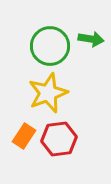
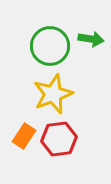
yellow star: moved 5 px right, 1 px down
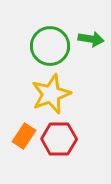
yellow star: moved 2 px left
red hexagon: rotated 8 degrees clockwise
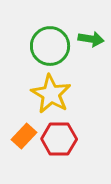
yellow star: rotated 21 degrees counterclockwise
orange rectangle: rotated 10 degrees clockwise
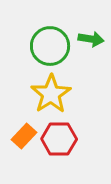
yellow star: rotated 9 degrees clockwise
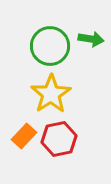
red hexagon: rotated 12 degrees counterclockwise
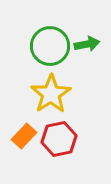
green arrow: moved 4 px left, 5 px down; rotated 20 degrees counterclockwise
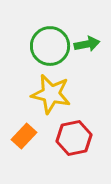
yellow star: rotated 27 degrees counterclockwise
red hexagon: moved 15 px right, 1 px up
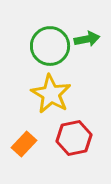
green arrow: moved 5 px up
yellow star: rotated 18 degrees clockwise
orange rectangle: moved 8 px down
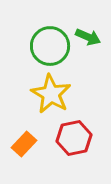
green arrow: moved 1 px right, 2 px up; rotated 35 degrees clockwise
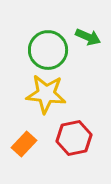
green circle: moved 2 px left, 4 px down
yellow star: moved 5 px left; rotated 24 degrees counterclockwise
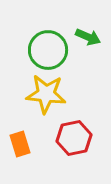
orange rectangle: moved 4 px left; rotated 60 degrees counterclockwise
